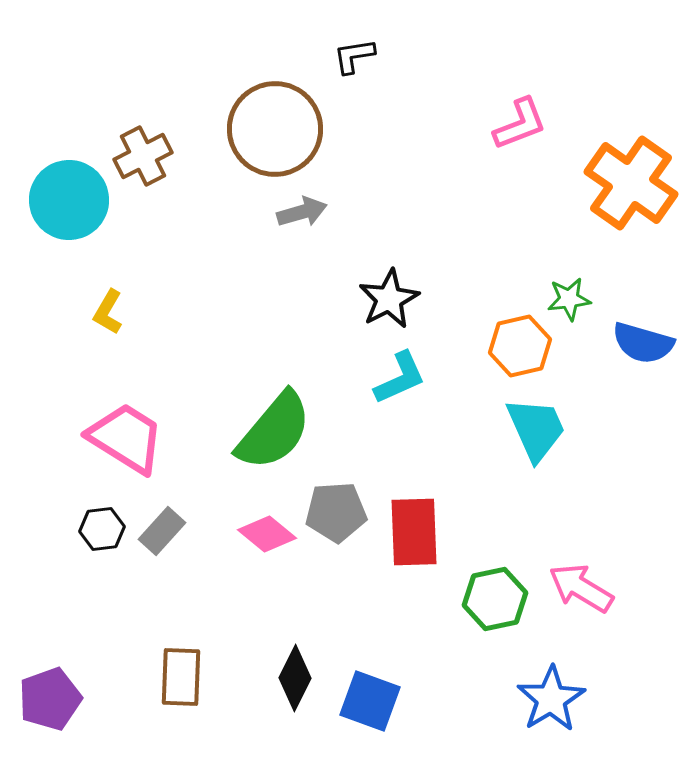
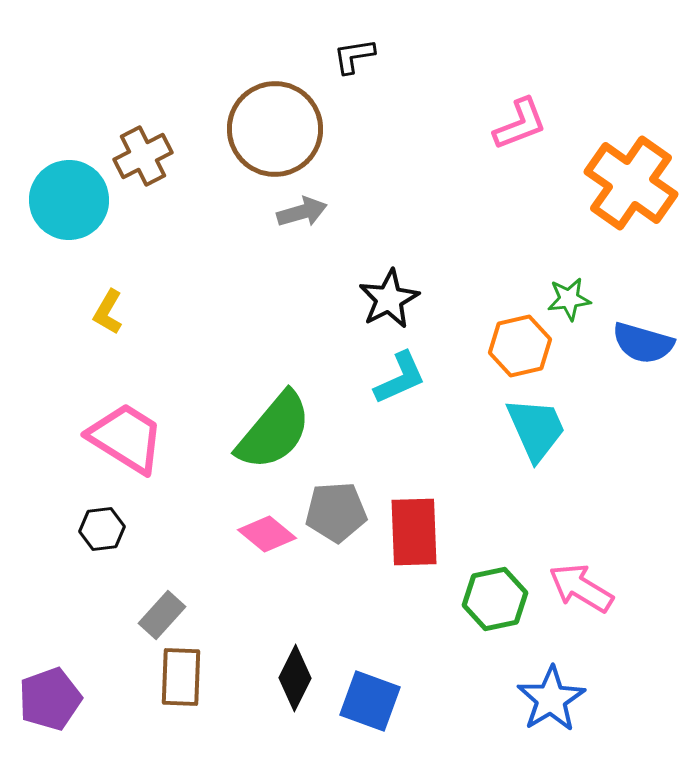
gray rectangle: moved 84 px down
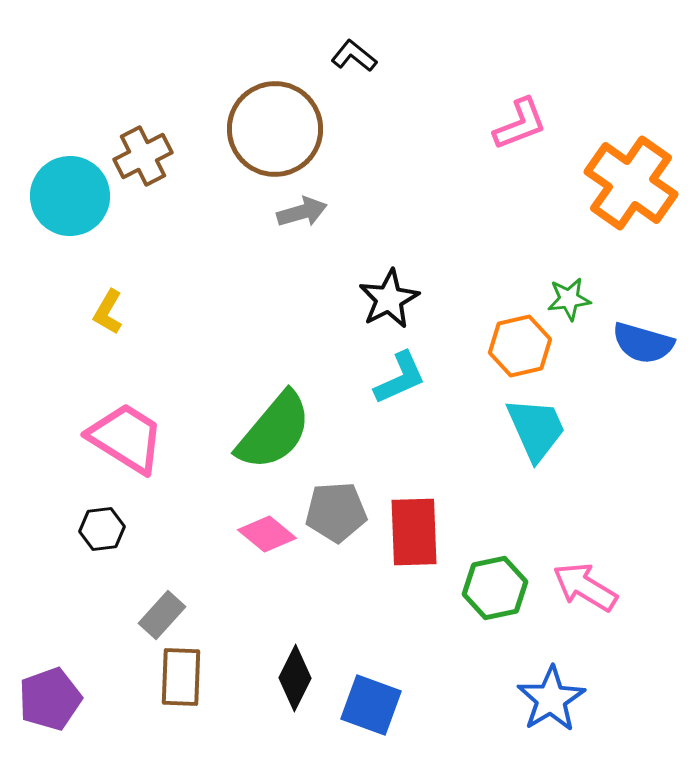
black L-shape: rotated 48 degrees clockwise
cyan circle: moved 1 px right, 4 px up
pink arrow: moved 4 px right, 1 px up
green hexagon: moved 11 px up
blue square: moved 1 px right, 4 px down
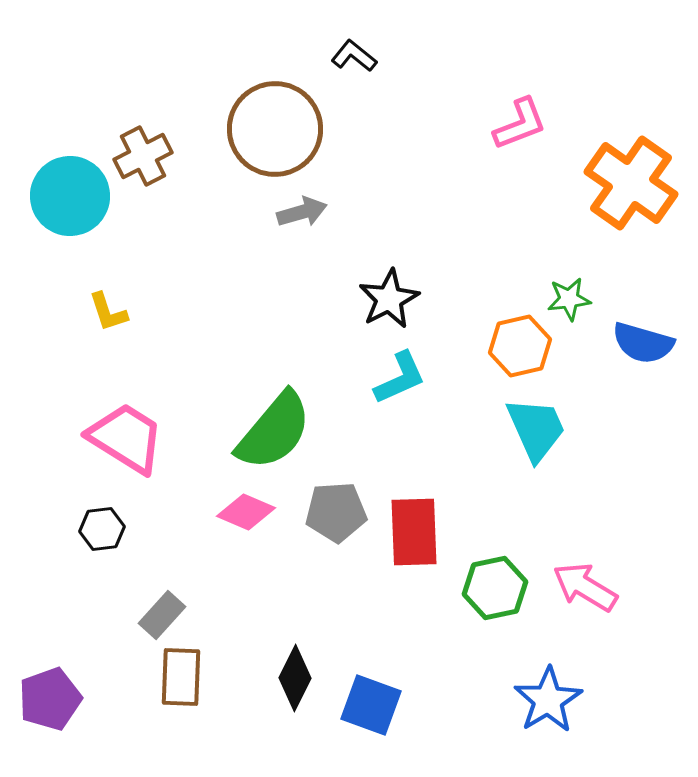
yellow L-shape: rotated 48 degrees counterclockwise
pink diamond: moved 21 px left, 22 px up; rotated 16 degrees counterclockwise
blue star: moved 3 px left, 1 px down
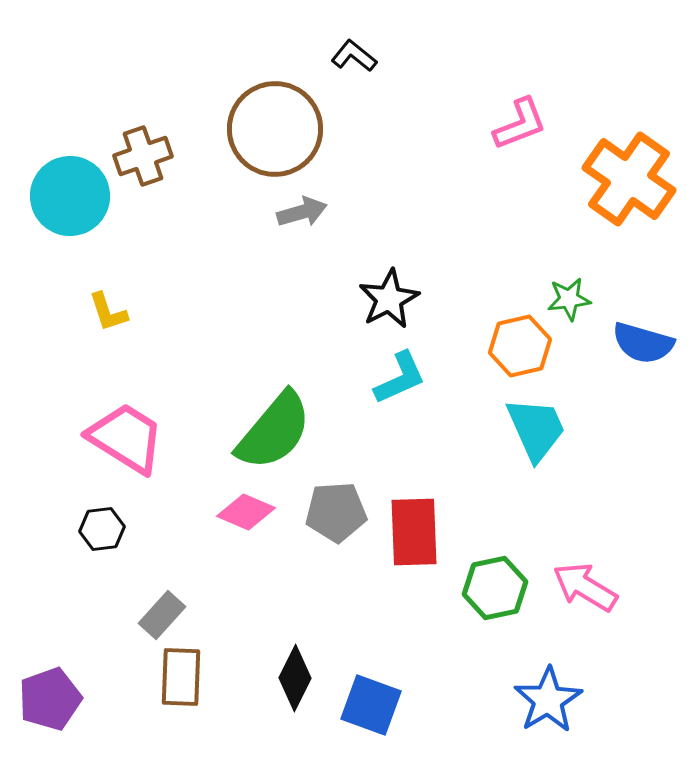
brown cross: rotated 8 degrees clockwise
orange cross: moved 2 px left, 4 px up
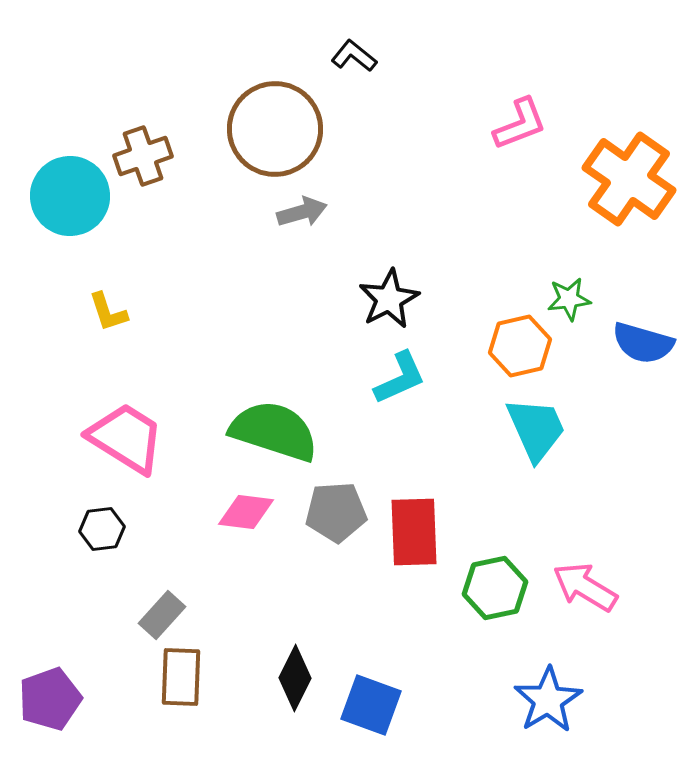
green semicircle: rotated 112 degrees counterclockwise
pink diamond: rotated 16 degrees counterclockwise
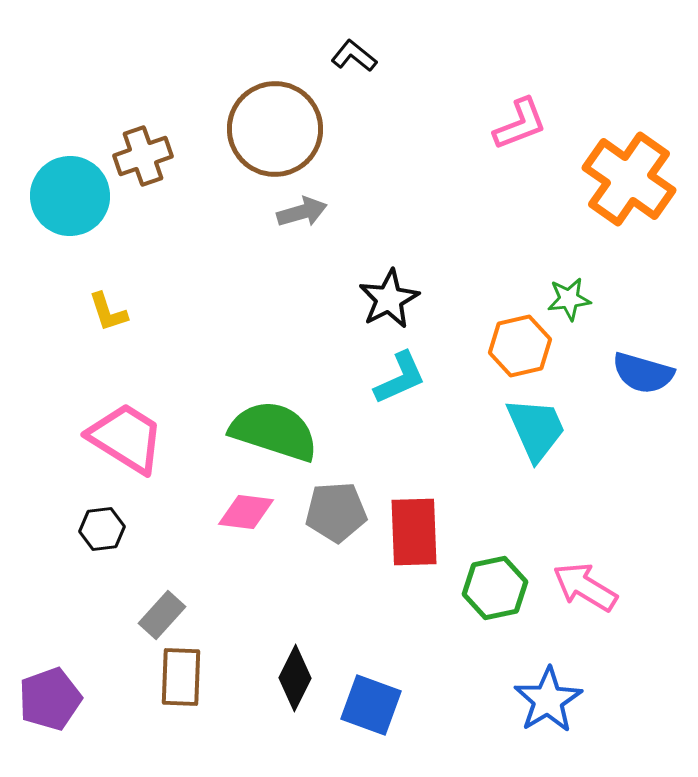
blue semicircle: moved 30 px down
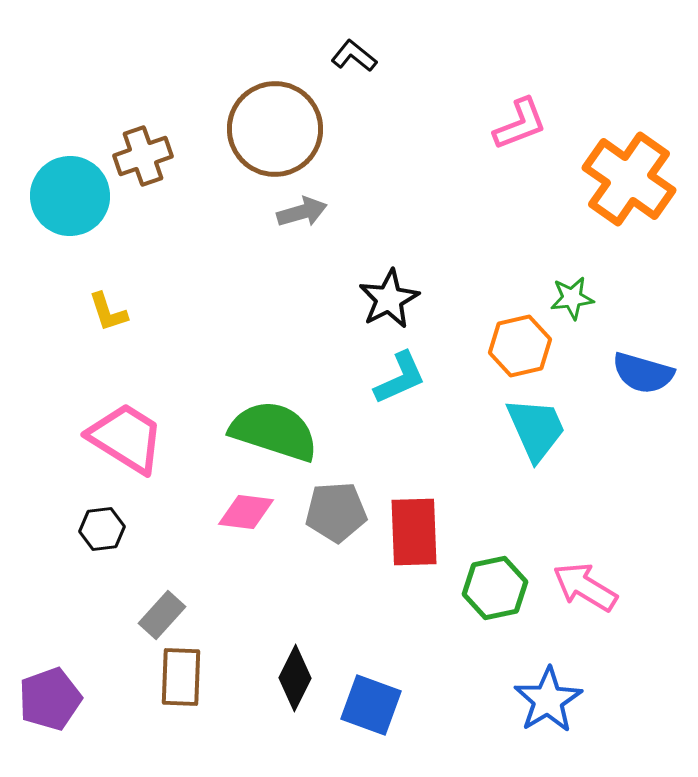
green star: moved 3 px right, 1 px up
